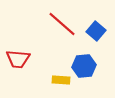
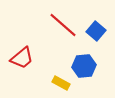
red line: moved 1 px right, 1 px down
red trapezoid: moved 4 px right, 1 px up; rotated 45 degrees counterclockwise
yellow rectangle: moved 3 px down; rotated 24 degrees clockwise
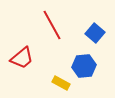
red line: moved 11 px left; rotated 20 degrees clockwise
blue square: moved 1 px left, 2 px down
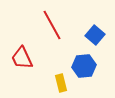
blue square: moved 2 px down
red trapezoid: rotated 105 degrees clockwise
yellow rectangle: rotated 48 degrees clockwise
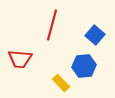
red line: rotated 44 degrees clockwise
red trapezoid: moved 2 px left, 1 px down; rotated 60 degrees counterclockwise
yellow rectangle: rotated 30 degrees counterclockwise
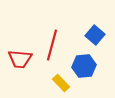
red line: moved 20 px down
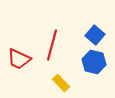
red trapezoid: moved 1 px left; rotated 20 degrees clockwise
blue hexagon: moved 10 px right, 4 px up; rotated 20 degrees clockwise
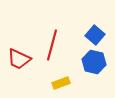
yellow rectangle: rotated 66 degrees counterclockwise
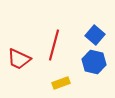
red line: moved 2 px right
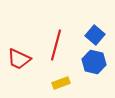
red line: moved 2 px right
